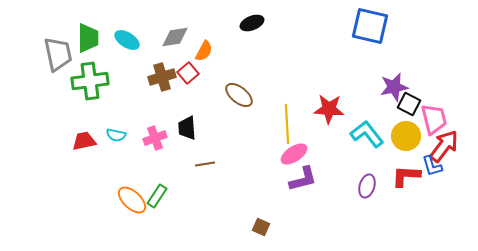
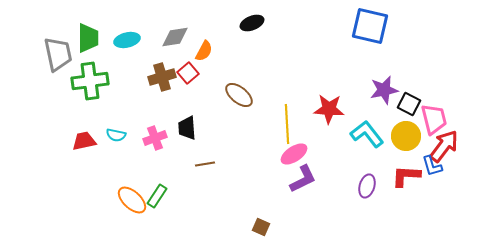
cyan ellipse: rotated 45 degrees counterclockwise
purple star: moved 10 px left, 3 px down
purple L-shape: rotated 12 degrees counterclockwise
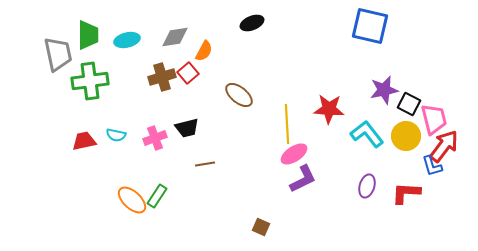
green trapezoid: moved 3 px up
black trapezoid: rotated 100 degrees counterclockwise
red L-shape: moved 17 px down
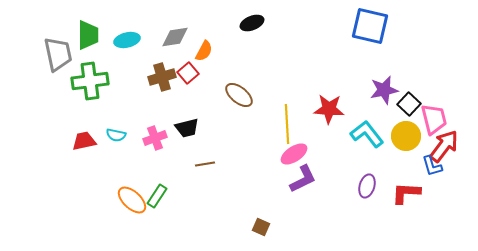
black square: rotated 15 degrees clockwise
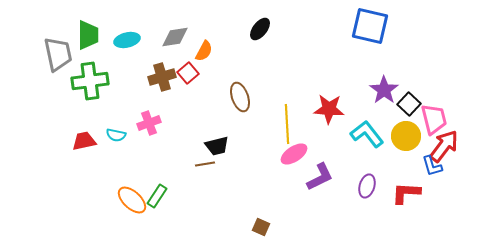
black ellipse: moved 8 px right, 6 px down; rotated 30 degrees counterclockwise
purple star: rotated 24 degrees counterclockwise
brown ellipse: moved 1 px right, 2 px down; rotated 32 degrees clockwise
black trapezoid: moved 30 px right, 18 px down
pink cross: moved 6 px left, 15 px up
purple L-shape: moved 17 px right, 2 px up
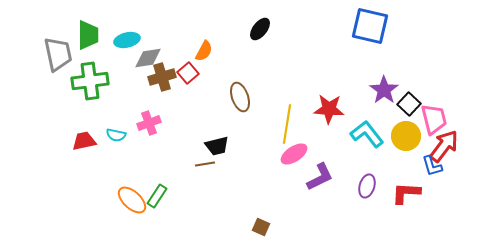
gray diamond: moved 27 px left, 21 px down
yellow line: rotated 12 degrees clockwise
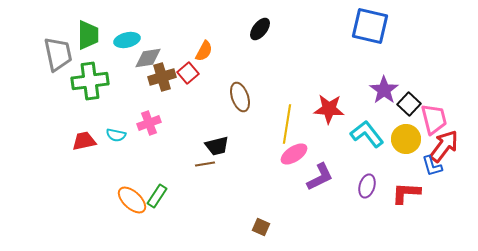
yellow circle: moved 3 px down
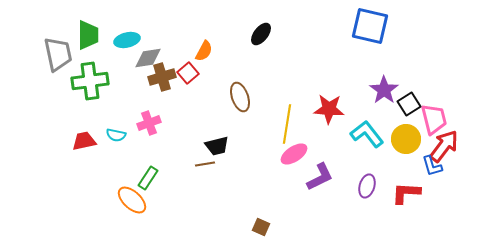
black ellipse: moved 1 px right, 5 px down
black square: rotated 15 degrees clockwise
green rectangle: moved 9 px left, 18 px up
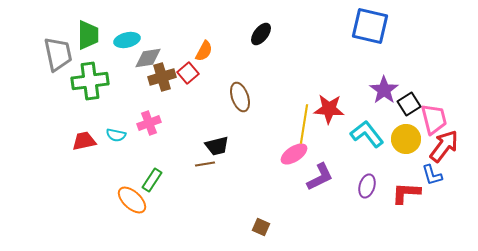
yellow line: moved 17 px right
blue L-shape: moved 9 px down
green rectangle: moved 4 px right, 2 px down
